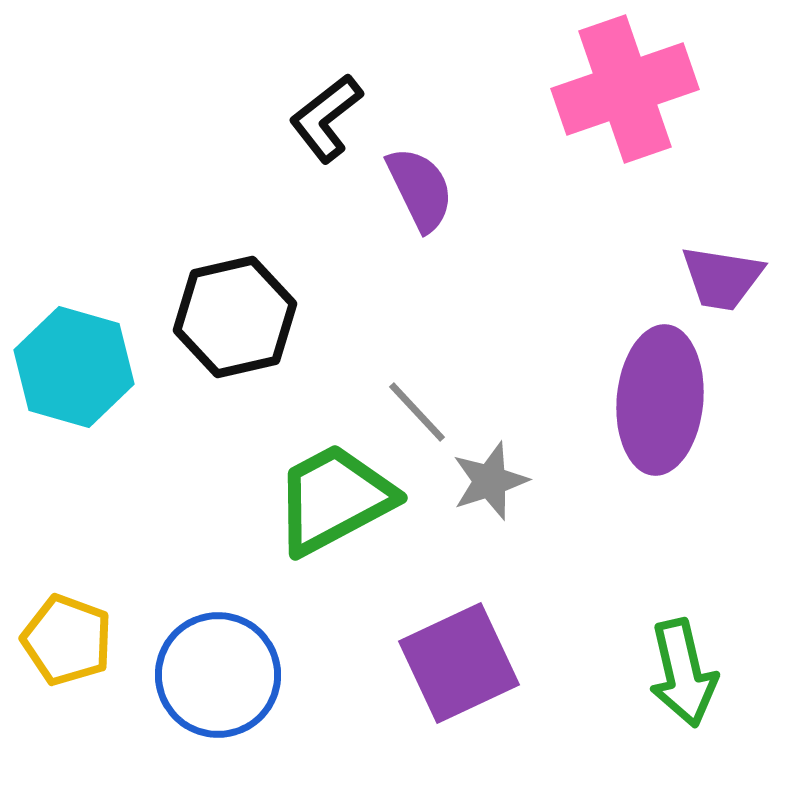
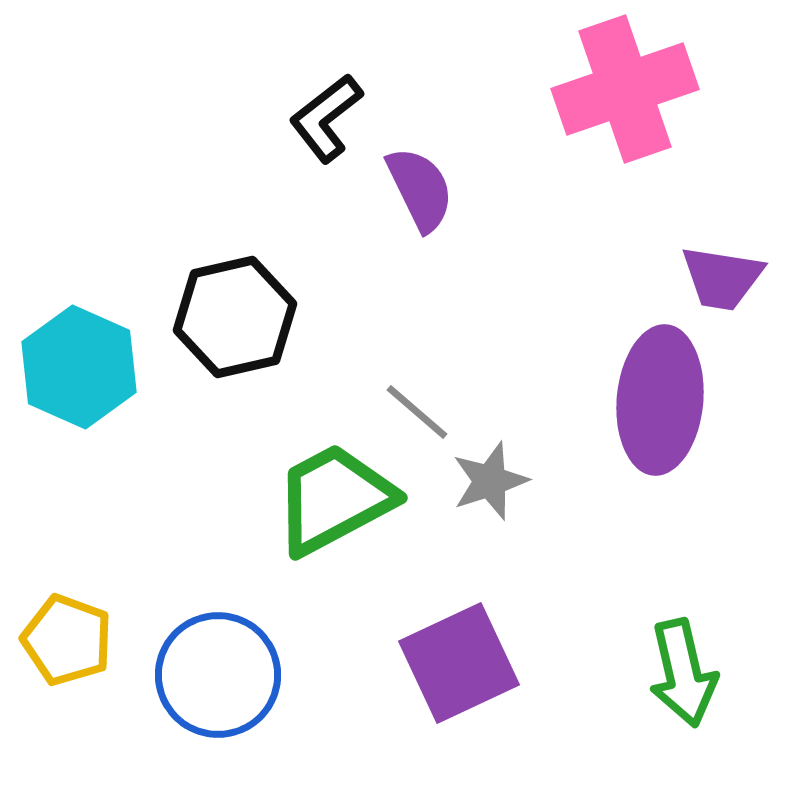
cyan hexagon: moved 5 px right; rotated 8 degrees clockwise
gray line: rotated 6 degrees counterclockwise
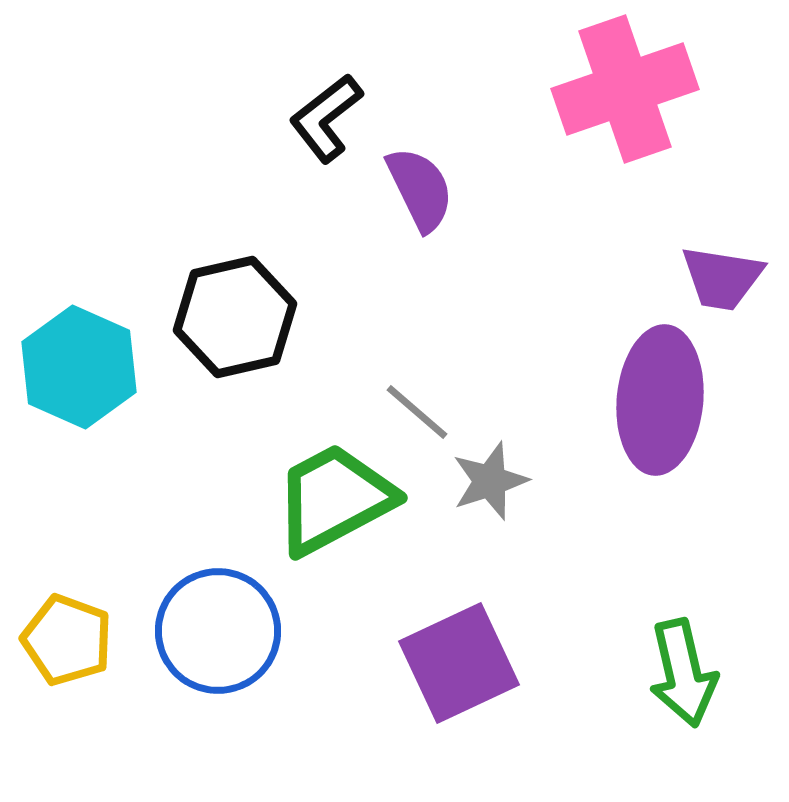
blue circle: moved 44 px up
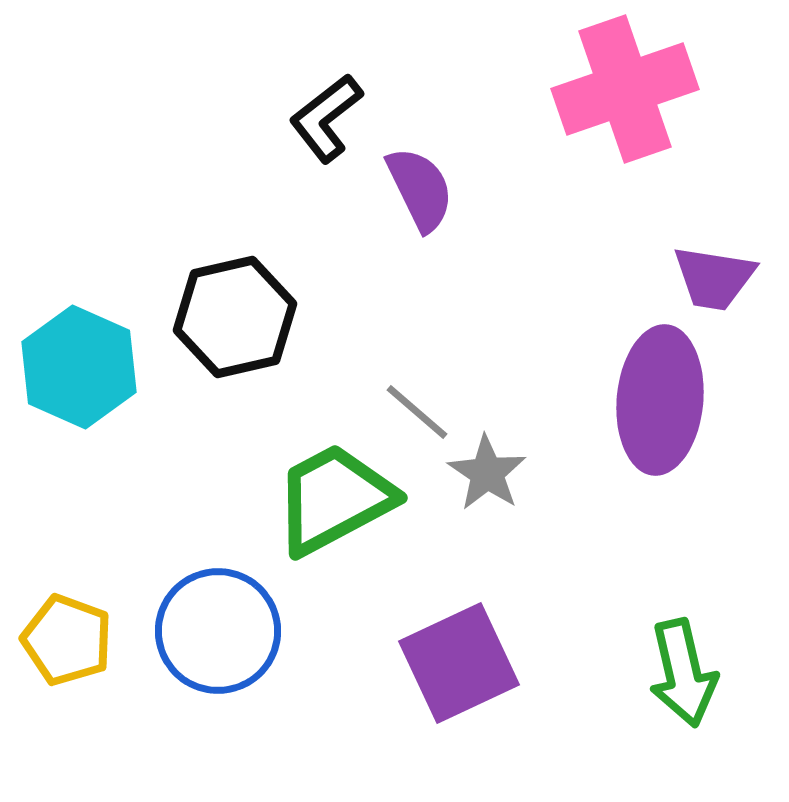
purple trapezoid: moved 8 px left
gray star: moved 3 px left, 8 px up; rotated 20 degrees counterclockwise
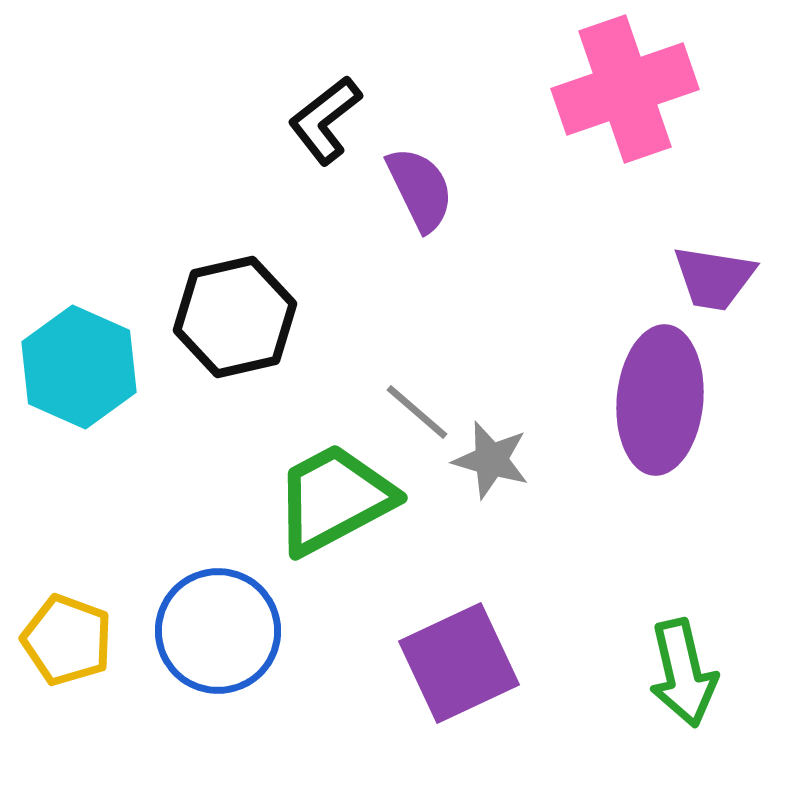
black L-shape: moved 1 px left, 2 px down
gray star: moved 4 px right, 13 px up; rotated 18 degrees counterclockwise
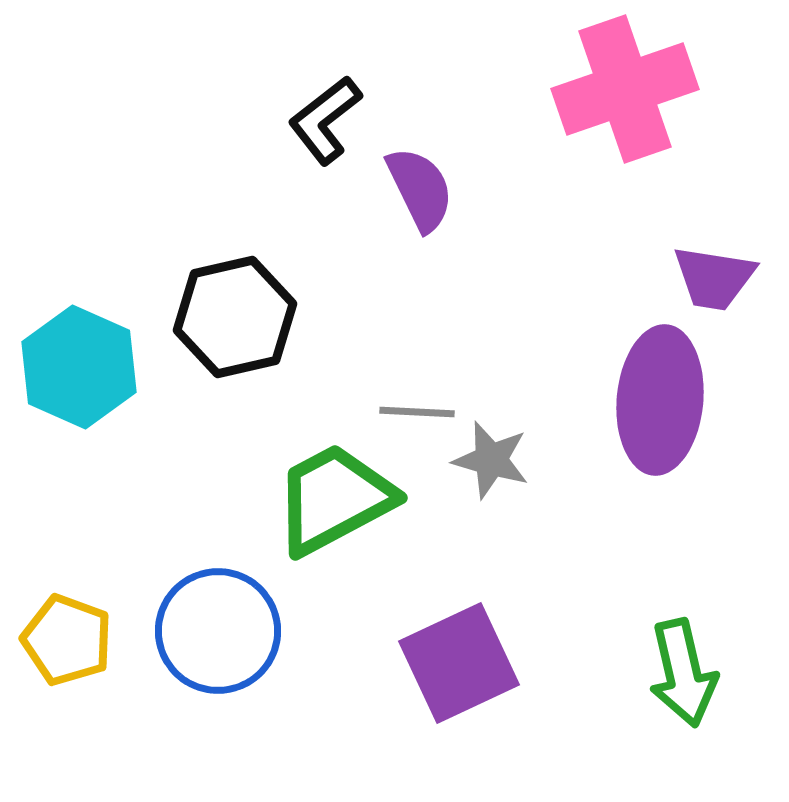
gray line: rotated 38 degrees counterclockwise
